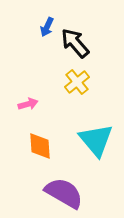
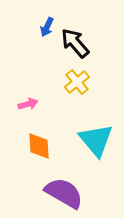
orange diamond: moved 1 px left
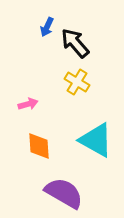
yellow cross: rotated 20 degrees counterclockwise
cyan triangle: rotated 21 degrees counterclockwise
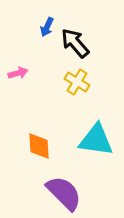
pink arrow: moved 10 px left, 31 px up
cyan triangle: rotated 21 degrees counterclockwise
purple semicircle: rotated 15 degrees clockwise
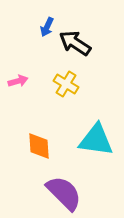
black arrow: rotated 16 degrees counterclockwise
pink arrow: moved 8 px down
yellow cross: moved 11 px left, 2 px down
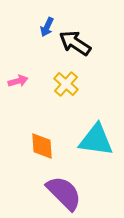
yellow cross: rotated 10 degrees clockwise
orange diamond: moved 3 px right
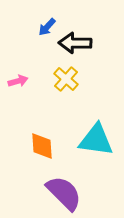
blue arrow: rotated 18 degrees clockwise
black arrow: rotated 32 degrees counterclockwise
yellow cross: moved 5 px up
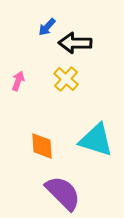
pink arrow: rotated 54 degrees counterclockwise
cyan triangle: rotated 9 degrees clockwise
purple semicircle: moved 1 px left
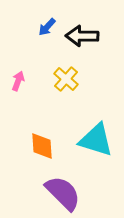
black arrow: moved 7 px right, 7 px up
